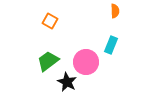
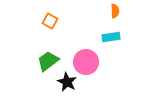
cyan rectangle: moved 8 px up; rotated 60 degrees clockwise
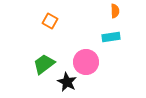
green trapezoid: moved 4 px left, 3 px down
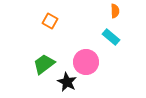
cyan rectangle: rotated 48 degrees clockwise
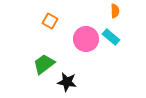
pink circle: moved 23 px up
black star: rotated 18 degrees counterclockwise
